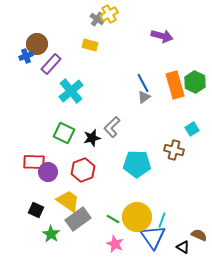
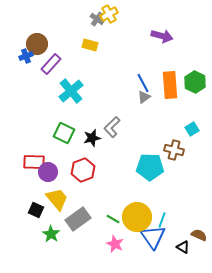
orange rectangle: moved 5 px left; rotated 12 degrees clockwise
cyan pentagon: moved 13 px right, 3 px down
yellow trapezoid: moved 11 px left, 2 px up; rotated 15 degrees clockwise
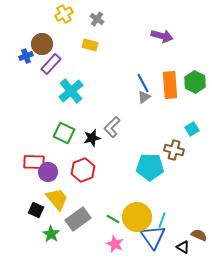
yellow cross: moved 45 px left
brown circle: moved 5 px right
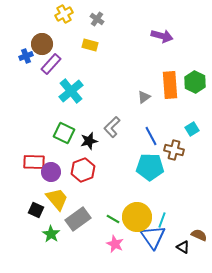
blue line: moved 8 px right, 53 px down
black star: moved 3 px left, 3 px down
purple circle: moved 3 px right
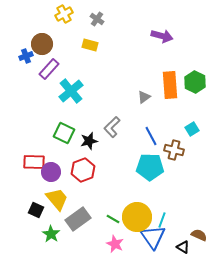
purple rectangle: moved 2 px left, 5 px down
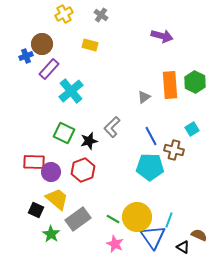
gray cross: moved 4 px right, 4 px up
yellow trapezoid: rotated 10 degrees counterclockwise
cyan line: moved 7 px right
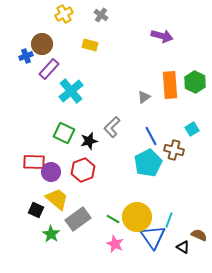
cyan pentagon: moved 2 px left, 4 px up; rotated 28 degrees counterclockwise
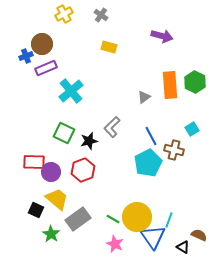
yellow rectangle: moved 19 px right, 2 px down
purple rectangle: moved 3 px left, 1 px up; rotated 25 degrees clockwise
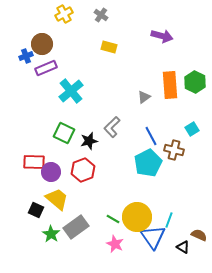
gray rectangle: moved 2 px left, 8 px down
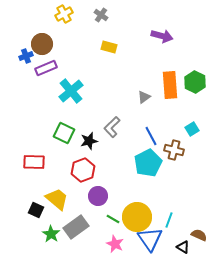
purple circle: moved 47 px right, 24 px down
blue triangle: moved 3 px left, 2 px down
